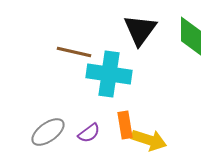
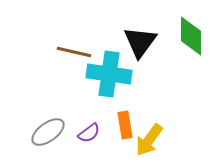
black triangle: moved 12 px down
yellow arrow: rotated 108 degrees clockwise
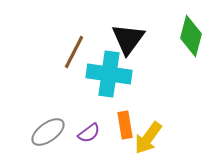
green diamond: rotated 15 degrees clockwise
black triangle: moved 12 px left, 3 px up
brown line: rotated 76 degrees counterclockwise
yellow arrow: moved 1 px left, 2 px up
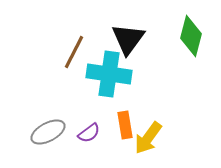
gray ellipse: rotated 8 degrees clockwise
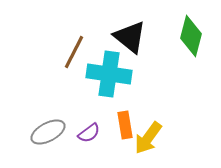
black triangle: moved 2 px right, 2 px up; rotated 27 degrees counterclockwise
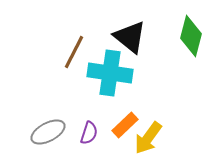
cyan cross: moved 1 px right, 1 px up
orange rectangle: rotated 56 degrees clockwise
purple semicircle: rotated 35 degrees counterclockwise
